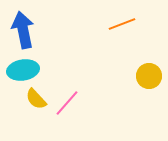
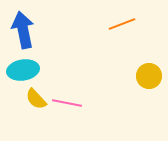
pink line: rotated 60 degrees clockwise
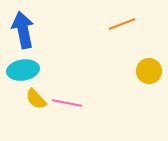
yellow circle: moved 5 px up
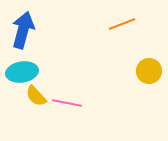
blue arrow: rotated 27 degrees clockwise
cyan ellipse: moved 1 px left, 2 px down
yellow semicircle: moved 3 px up
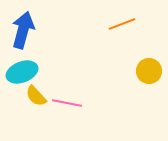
cyan ellipse: rotated 12 degrees counterclockwise
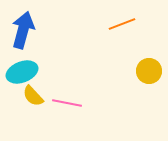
yellow semicircle: moved 3 px left
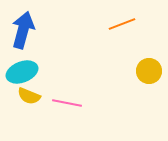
yellow semicircle: moved 4 px left; rotated 25 degrees counterclockwise
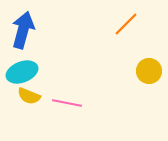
orange line: moved 4 px right; rotated 24 degrees counterclockwise
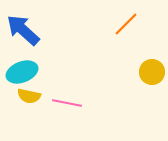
blue arrow: rotated 63 degrees counterclockwise
yellow circle: moved 3 px right, 1 px down
yellow semicircle: rotated 10 degrees counterclockwise
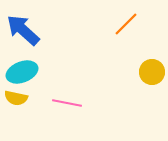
yellow semicircle: moved 13 px left, 2 px down
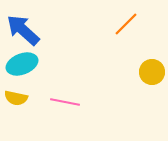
cyan ellipse: moved 8 px up
pink line: moved 2 px left, 1 px up
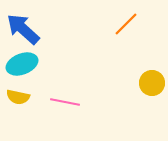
blue arrow: moved 1 px up
yellow circle: moved 11 px down
yellow semicircle: moved 2 px right, 1 px up
